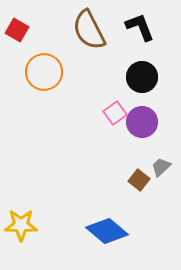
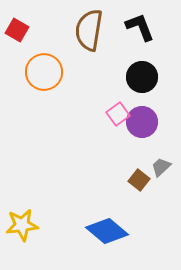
brown semicircle: rotated 36 degrees clockwise
pink square: moved 3 px right, 1 px down
yellow star: moved 1 px right; rotated 8 degrees counterclockwise
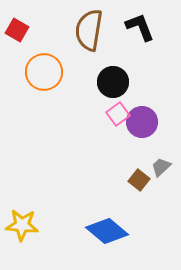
black circle: moved 29 px left, 5 px down
yellow star: rotated 12 degrees clockwise
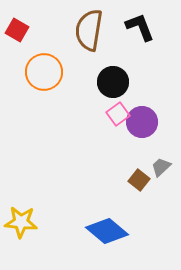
yellow star: moved 1 px left, 3 px up
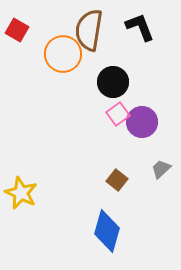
orange circle: moved 19 px right, 18 px up
gray trapezoid: moved 2 px down
brown square: moved 22 px left
yellow star: moved 29 px up; rotated 20 degrees clockwise
blue diamond: rotated 66 degrees clockwise
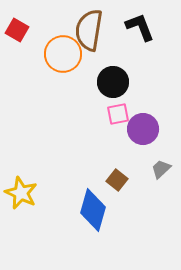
pink square: rotated 25 degrees clockwise
purple circle: moved 1 px right, 7 px down
blue diamond: moved 14 px left, 21 px up
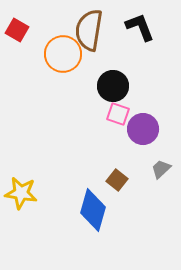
black circle: moved 4 px down
pink square: rotated 30 degrees clockwise
yellow star: rotated 16 degrees counterclockwise
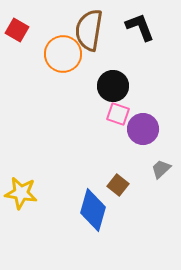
brown square: moved 1 px right, 5 px down
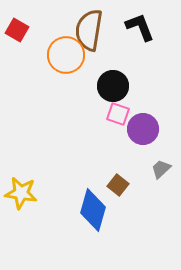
orange circle: moved 3 px right, 1 px down
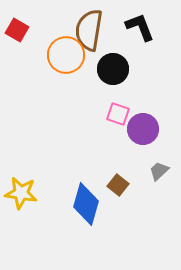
black circle: moved 17 px up
gray trapezoid: moved 2 px left, 2 px down
blue diamond: moved 7 px left, 6 px up
